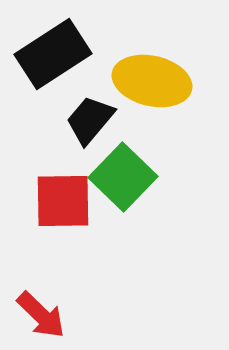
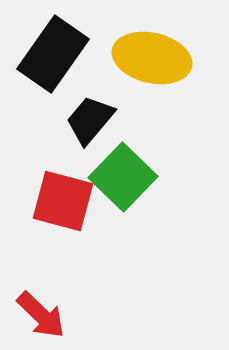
black rectangle: rotated 22 degrees counterclockwise
yellow ellipse: moved 23 px up
red square: rotated 16 degrees clockwise
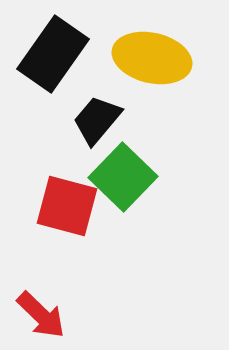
black trapezoid: moved 7 px right
red square: moved 4 px right, 5 px down
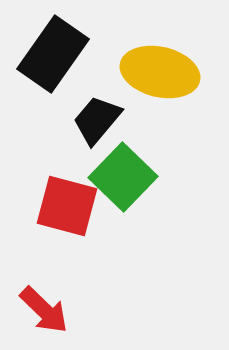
yellow ellipse: moved 8 px right, 14 px down
red arrow: moved 3 px right, 5 px up
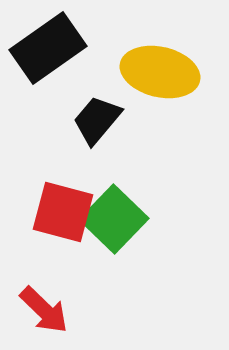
black rectangle: moved 5 px left, 6 px up; rotated 20 degrees clockwise
green square: moved 9 px left, 42 px down
red square: moved 4 px left, 6 px down
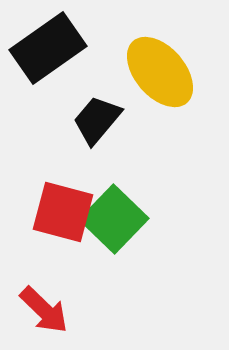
yellow ellipse: rotated 36 degrees clockwise
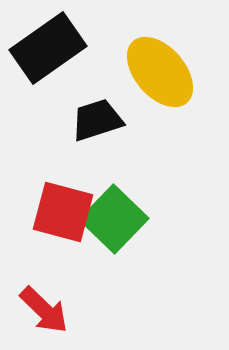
black trapezoid: rotated 32 degrees clockwise
